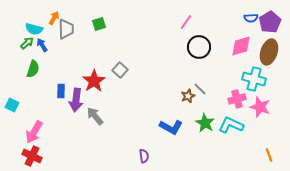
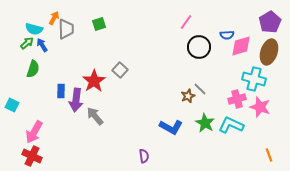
blue semicircle: moved 24 px left, 17 px down
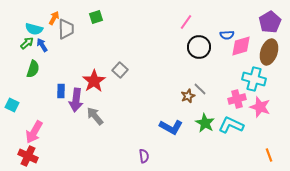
green square: moved 3 px left, 7 px up
red cross: moved 4 px left
